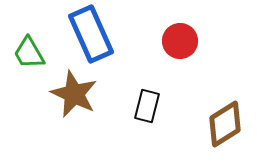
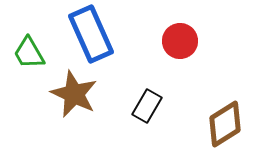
black rectangle: rotated 16 degrees clockwise
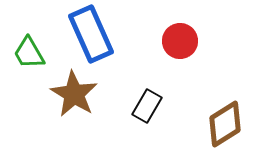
brown star: rotated 6 degrees clockwise
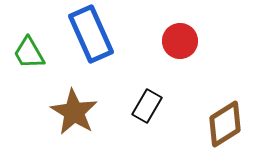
brown star: moved 18 px down
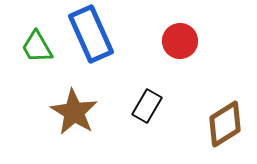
green trapezoid: moved 8 px right, 6 px up
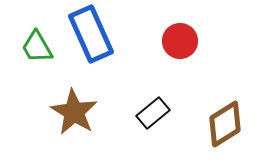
black rectangle: moved 6 px right, 7 px down; rotated 20 degrees clockwise
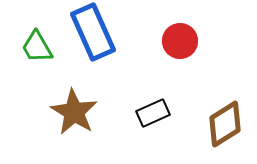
blue rectangle: moved 2 px right, 2 px up
black rectangle: rotated 16 degrees clockwise
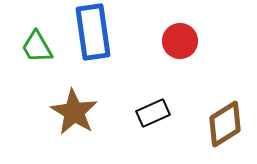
blue rectangle: rotated 16 degrees clockwise
